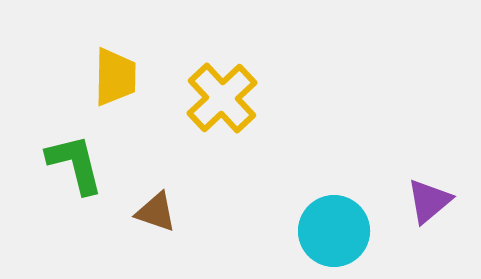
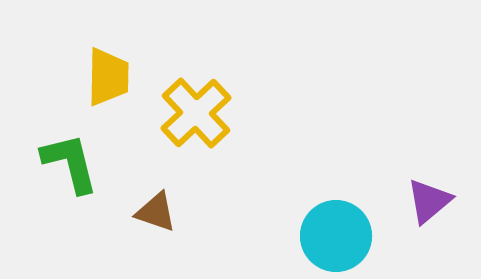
yellow trapezoid: moved 7 px left
yellow cross: moved 26 px left, 15 px down
green L-shape: moved 5 px left, 1 px up
cyan circle: moved 2 px right, 5 px down
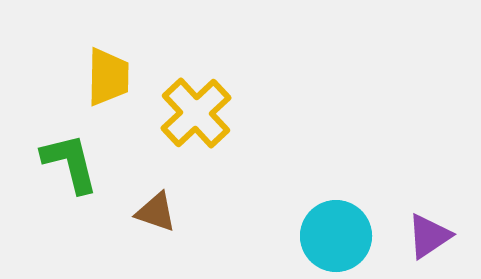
purple triangle: moved 35 px down; rotated 6 degrees clockwise
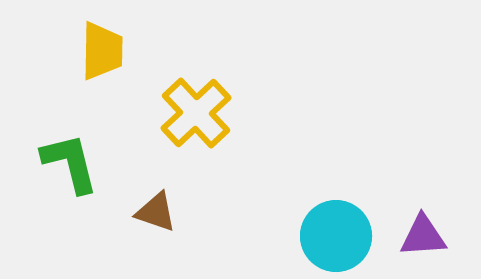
yellow trapezoid: moved 6 px left, 26 px up
purple triangle: moved 6 px left; rotated 30 degrees clockwise
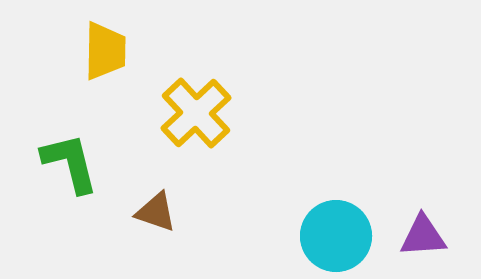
yellow trapezoid: moved 3 px right
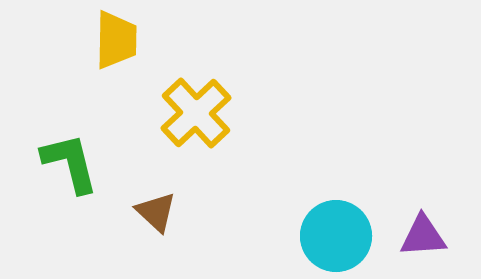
yellow trapezoid: moved 11 px right, 11 px up
brown triangle: rotated 24 degrees clockwise
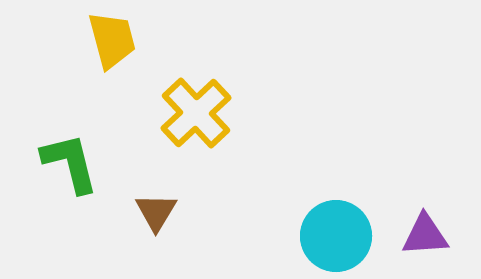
yellow trapezoid: moved 4 px left; rotated 16 degrees counterclockwise
brown triangle: rotated 18 degrees clockwise
purple triangle: moved 2 px right, 1 px up
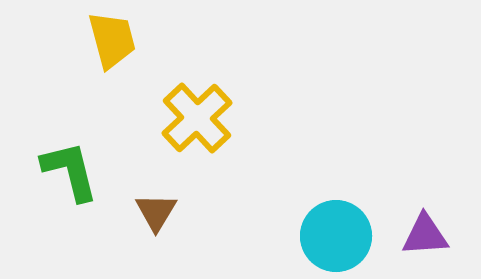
yellow cross: moved 1 px right, 5 px down
green L-shape: moved 8 px down
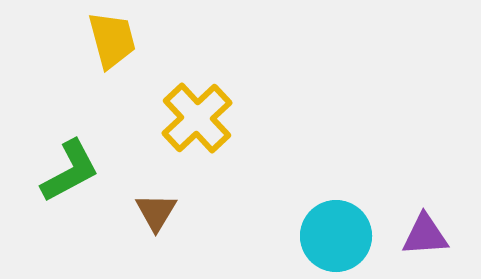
green L-shape: rotated 76 degrees clockwise
